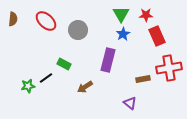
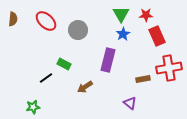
green star: moved 5 px right, 21 px down
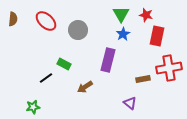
red star: rotated 16 degrees clockwise
red rectangle: rotated 36 degrees clockwise
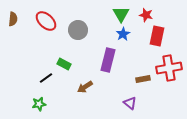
green star: moved 6 px right, 3 px up
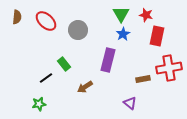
brown semicircle: moved 4 px right, 2 px up
green rectangle: rotated 24 degrees clockwise
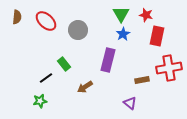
brown rectangle: moved 1 px left, 1 px down
green star: moved 1 px right, 3 px up
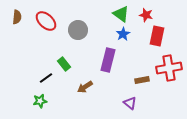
green triangle: rotated 24 degrees counterclockwise
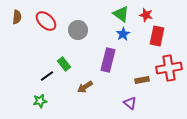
black line: moved 1 px right, 2 px up
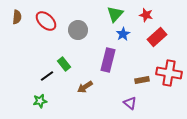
green triangle: moved 6 px left; rotated 36 degrees clockwise
red rectangle: moved 1 px down; rotated 36 degrees clockwise
red cross: moved 5 px down; rotated 20 degrees clockwise
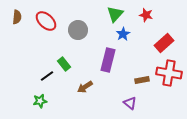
red rectangle: moved 7 px right, 6 px down
